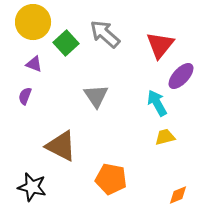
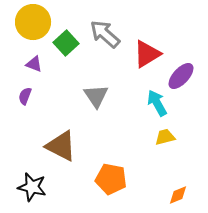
red triangle: moved 13 px left, 9 px down; rotated 20 degrees clockwise
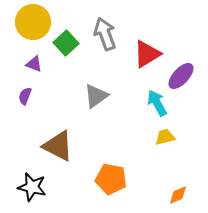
gray arrow: rotated 28 degrees clockwise
gray triangle: rotated 28 degrees clockwise
brown triangle: moved 3 px left
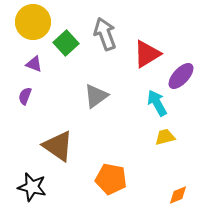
brown triangle: rotated 8 degrees clockwise
